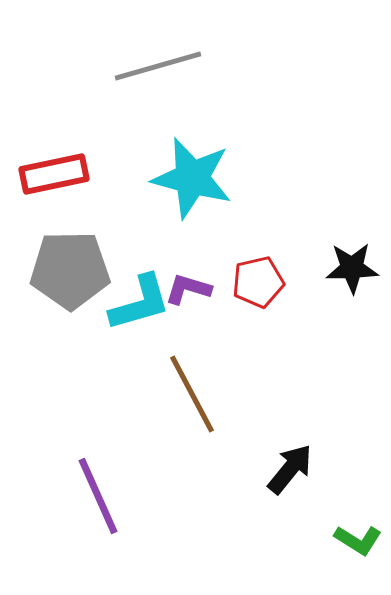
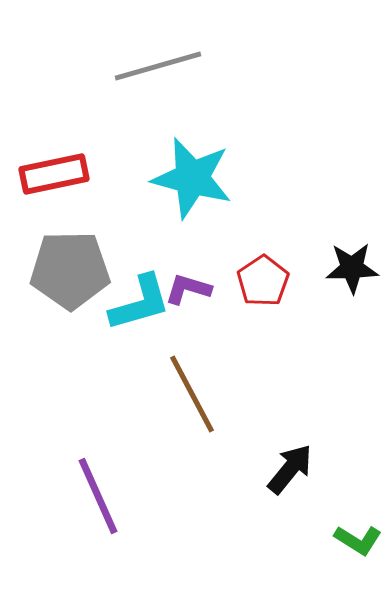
red pentagon: moved 5 px right, 1 px up; rotated 21 degrees counterclockwise
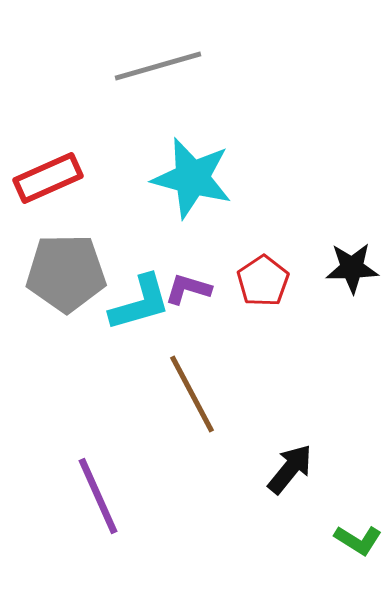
red rectangle: moved 6 px left, 4 px down; rotated 12 degrees counterclockwise
gray pentagon: moved 4 px left, 3 px down
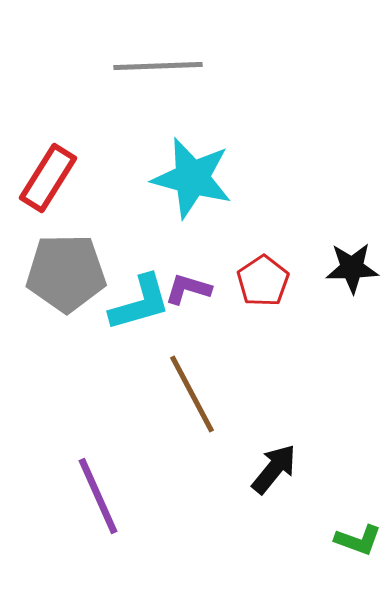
gray line: rotated 14 degrees clockwise
red rectangle: rotated 34 degrees counterclockwise
black arrow: moved 16 px left
green L-shape: rotated 12 degrees counterclockwise
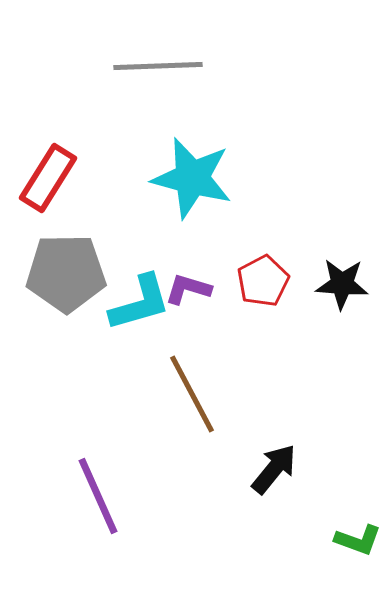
black star: moved 10 px left, 16 px down; rotated 6 degrees clockwise
red pentagon: rotated 6 degrees clockwise
